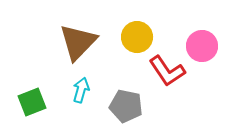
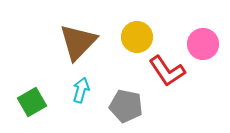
pink circle: moved 1 px right, 2 px up
green square: rotated 8 degrees counterclockwise
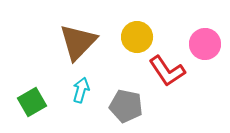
pink circle: moved 2 px right
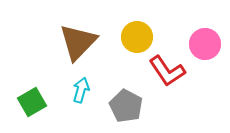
gray pentagon: rotated 16 degrees clockwise
